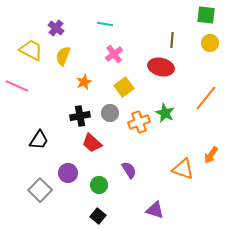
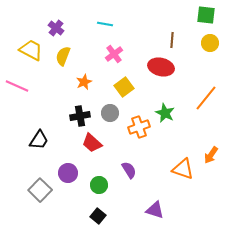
orange cross: moved 5 px down
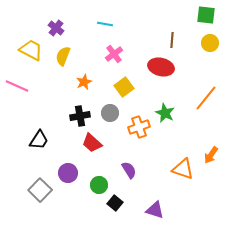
black square: moved 17 px right, 13 px up
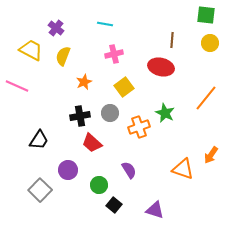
pink cross: rotated 24 degrees clockwise
purple circle: moved 3 px up
black square: moved 1 px left, 2 px down
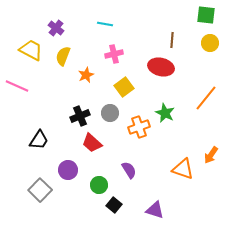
orange star: moved 2 px right, 7 px up
black cross: rotated 12 degrees counterclockwise
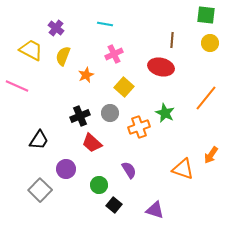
pink cross: rotated 12 degrees counterclockwise
yellow square: rotated 12 degrees counterclockwise
purple circle: moved 2 px left, 1 px up
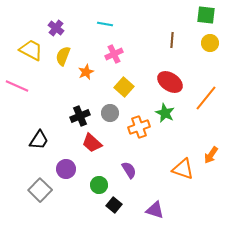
red ellipse: moved 9 px right, 15 px down; rotated 20 degrees clockwise
orange star: moved 3 px up
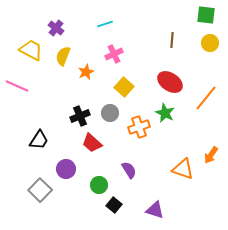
cyan line: rotated 28 degrees counterclockwise
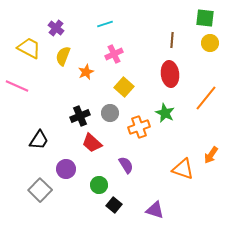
green square: moved 1 px left, 3 px down
yellow trapezoid: moved 2 px left, 2 px up
red ellipse: moved 8 px up; rotated 50 degrees clockwise
purple semicircle: moved 3 px left, 5 px up
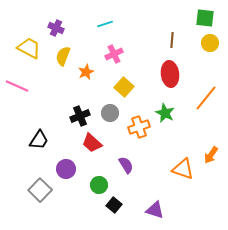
purple cross: rotated 14 degrees counterclockwise
